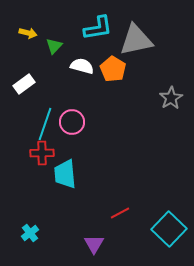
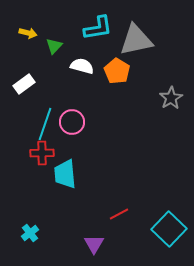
orange pentagon: moved 4 px right, 2 px down
red line: moved 1 px left, 1 px down
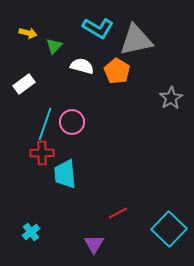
cyan L-shape: rotated 40 degrees clockwise
red line: moved 1 px left, 1 px up
cyan cross: moved 1 px right, 1 px up
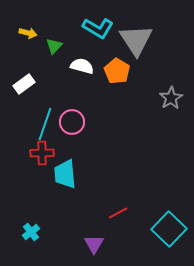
gray triangle: rotated 51 degrees counterclockwise
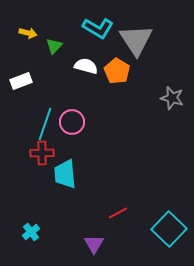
white semicircle: moved 4 px right
white rectangle: moved 3 px left, 3 px up; rotated 15 degrees clockwise
gray star: moved 1 px right; rotated 25 degrees counterclockwise
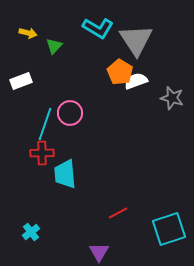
white semicircle: moved 50 px right, 15 px down; rotated 35 degrees counterclockwise
orange pentagon: moved 3 px right, 1 px down
pink circle: moved 2 px left, 9 px up
cyan square: rotated 28 degrees clockwise
purple triangle: moved 5 px right, 8 px down
